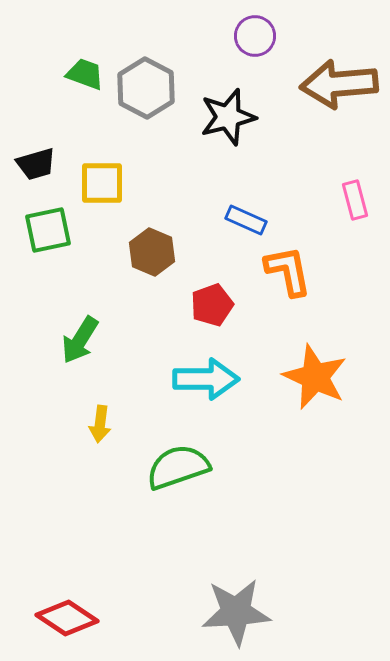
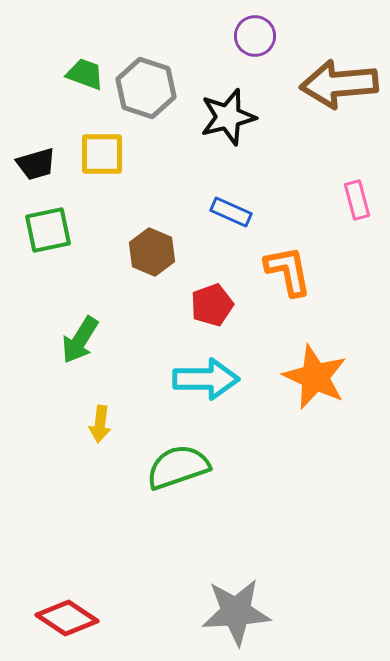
gray hexagon: rotated 10 degrees counterclockwise
yellow square: moved 29 px up
pink rectangle: moved 2 px right
blue rectangle: moved 15 px left, 8 px up
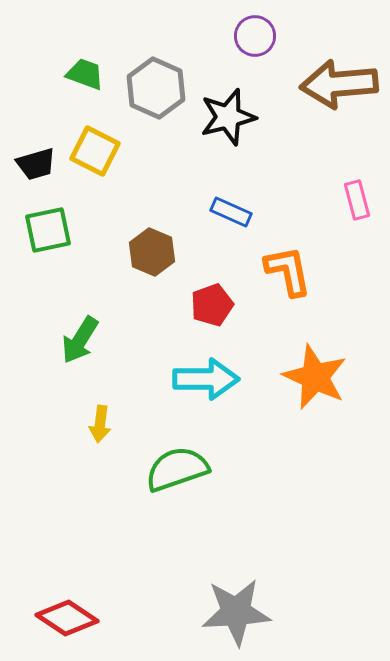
gray hexagon: moved 10 px right; rotated 6 degrees clockwise
yellow square: moved 7 px left, 3 px up; rotated 27 degrees clockwise
green semicircle: moved 1 px left, 2 px down
